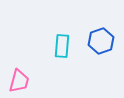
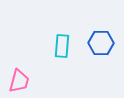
blue hexagon: moved 2 px down; rotated 20 degrees clockwise
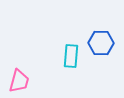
cyan rectangle: moved 9 px right, 10 px down
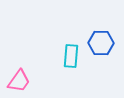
pink trapezoid: rotated 20 degrees clockwise
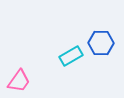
cyan rectangle: rotated 55 degrees clockwise
